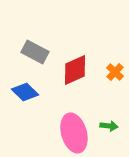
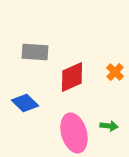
gray rectangle: rotated 24 degrees counterclockwise
red diamond: moved 3 px left, 7 px down
blue diamond: moved 11 px down
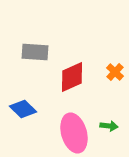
blue diamond: moved 2 px left, 6 px down
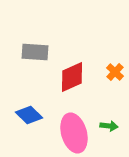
blue diamond: moved 6 px right, 6 px down
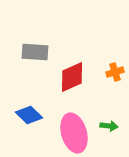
orange cross: rotated 30 degrees clockwise
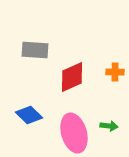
gray rectangle: moved 2 px up
orange cross: rotated 18 degrees clockwise
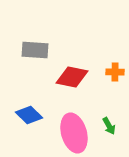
red diamond: rotated 36 degrees clockwise
green arrow: rotated 54 degrees clockwise
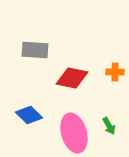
red diamond: moved 1 px down
